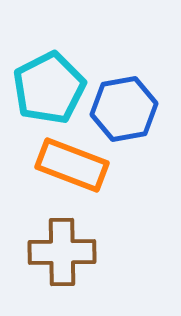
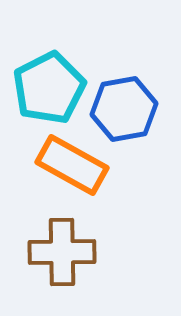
orange rectangle: rotated 8 degrees clockwise
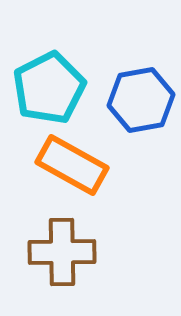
blue hexagon: moved 17 px right, 9 px up
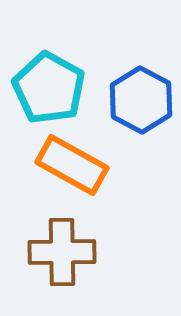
cyan pentagon: rotated 16 degrees counterclockwise
blue hexagon: rotated 22 degrees counterclockwise
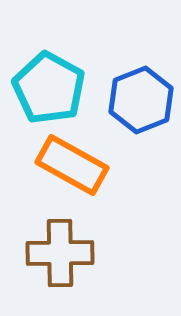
blue hexagon: rotated 10 degrees clockwise
brown cross: moved 2 px left, 1 px down
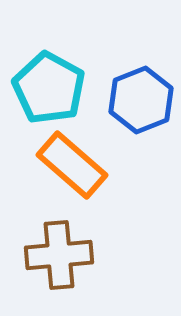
orange rectangle: rotated 12 degrees clockwise
brown cross: moved 1 px left, 2 px down; rotated 4 degrees counterclockwise
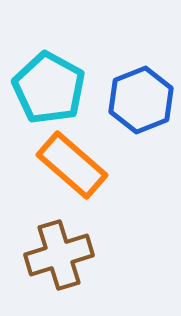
brown cross: rotated 12 degrees counterclockwise
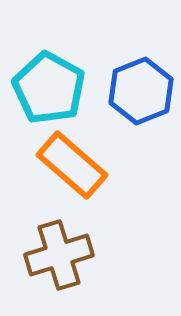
blue hexagon: moved 9 px up
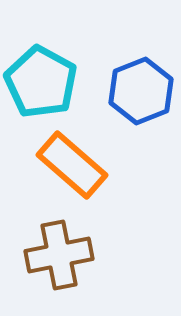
cyan pentagon: moved 8 px left, 6 px up
brown cross: rotated 6 degrees clockwise
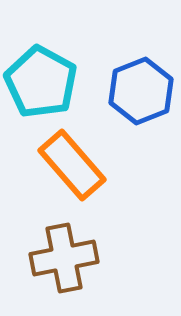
orange rectangle: rotated 8 degrees clockwise
brown cross: moved 5 px right, 3 px down
